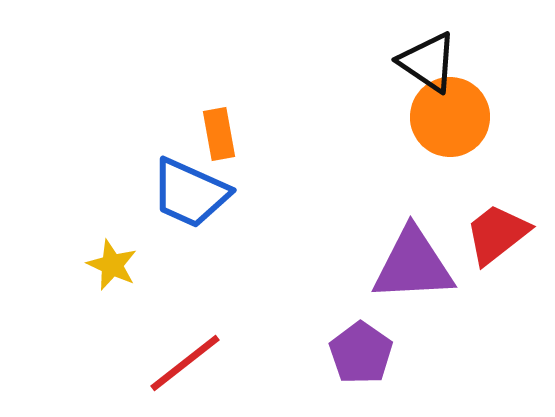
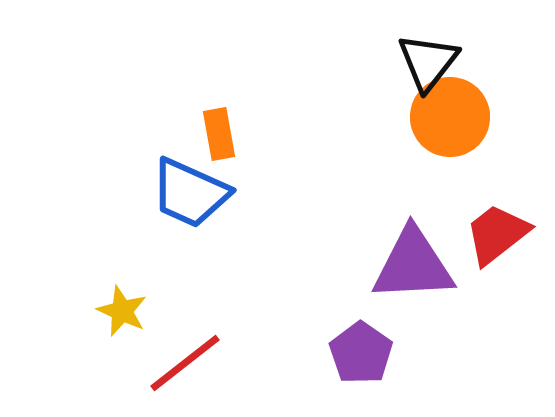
black triangle: rotated 34 degrees clockwise
yellow star: moved 10 px right, 46 px down
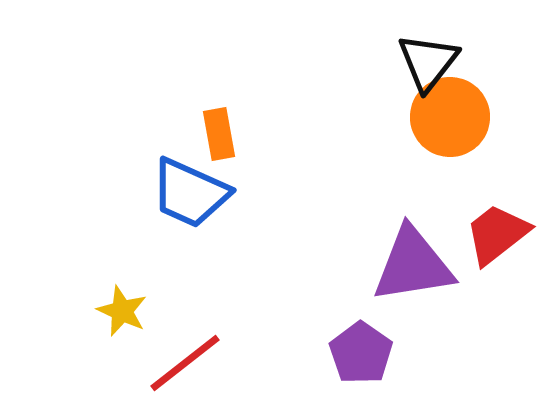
purple triangle: rotated 6 degrees counterclockwise
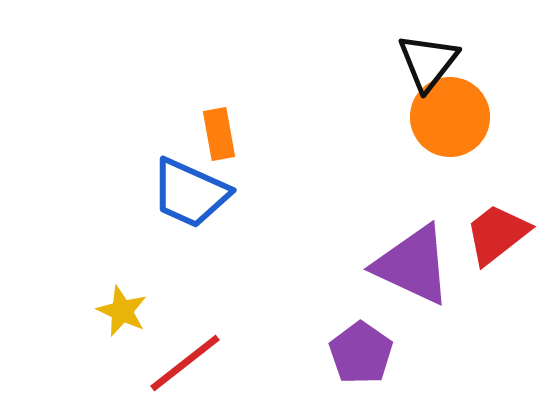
purple triangle: rotated 34 degrees clockwise
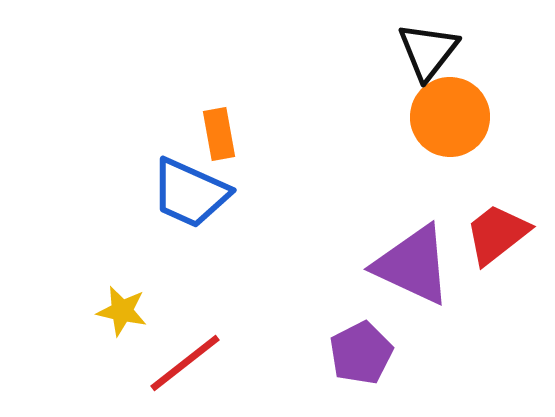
black triangle: moved 11 px up
yellow star: rotated 12 degrees counterclockwise
purple pentagon: rotated 10 degrees clockwise
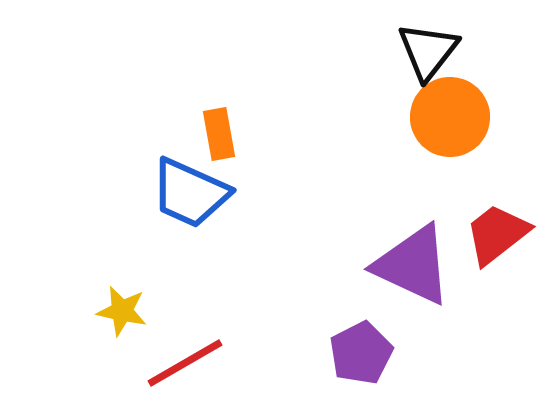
red line: rotated 8 degrees clockwise
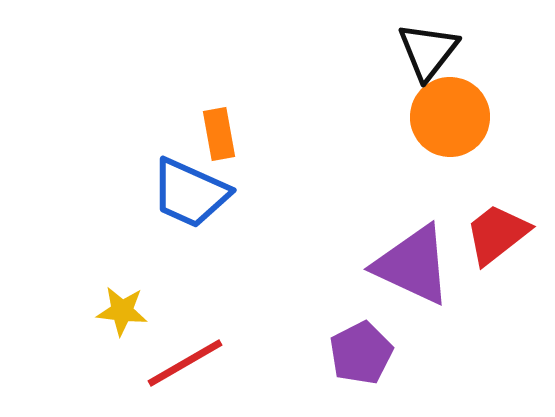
yellow star: rotated 6 degrees counterclockwise
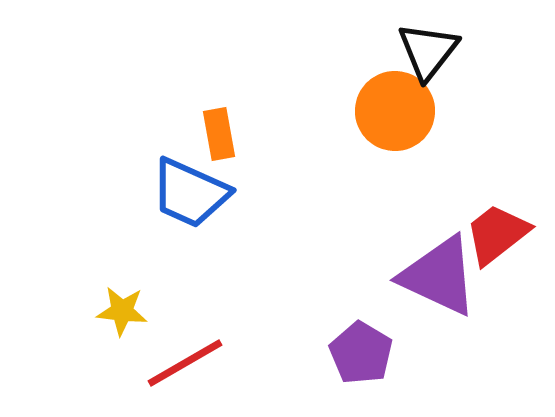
orange circle: moved 55 px left, 6 px up
purple triangle: moved 26 px right, 11 px down
purple pentagon: rotated 14 degrees counterclockwise
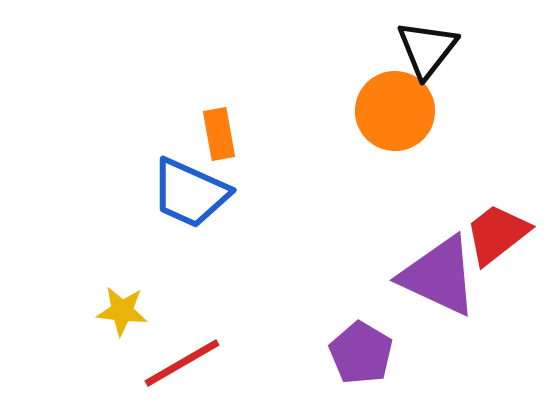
black triangle: moved 1 px left, 2 px up
red line: moved 3 px left
